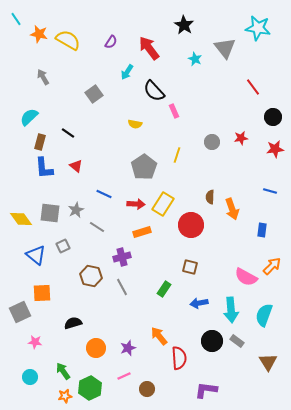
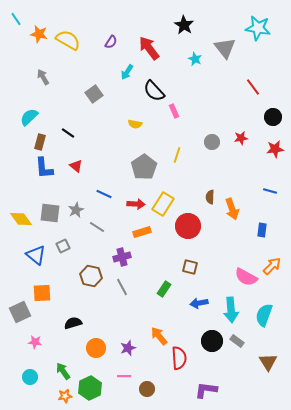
red circle at (191, 225): moved 3 px left, 1 px down
pink line at (124, 376): rotated 24 degrees clockwise
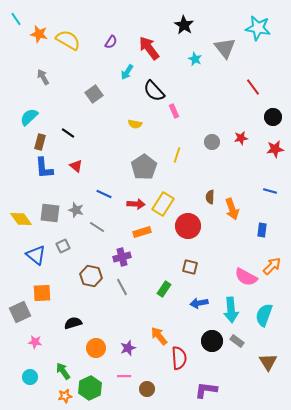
gray star at (76, 210): rotated 28 degrees counterclockwise
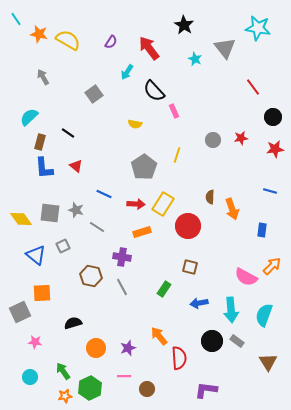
gray circle at (212, 142): moved 1 px right, 2 px up
purple cross at (122, 257): rotated 24 degrees clockwise
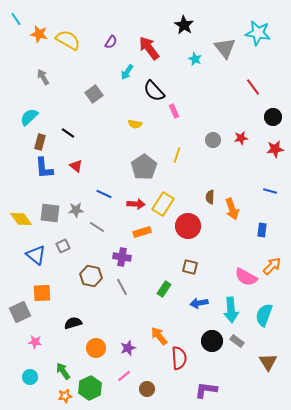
cyan star at (258, 28): moved 5 px down
gray star at (76, 210): rotated 21 degrees counterclockwise
pink line at (124, 376): rotated 40 degrees counterclockwise
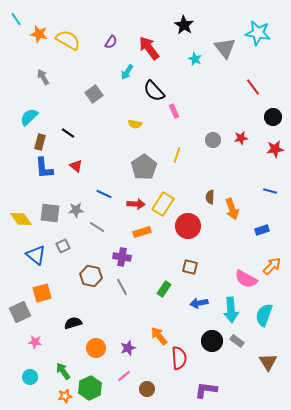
blue rectangle at (262, 230): rotated 64 degrees clockwise
pink semicircle at (246, 277): moved 2 px down
orange square at (42, 293): rotated 12 degrees counterclockwise
